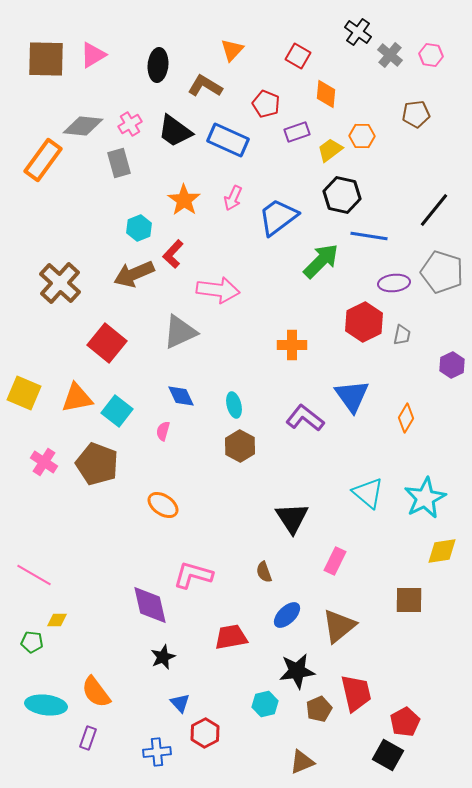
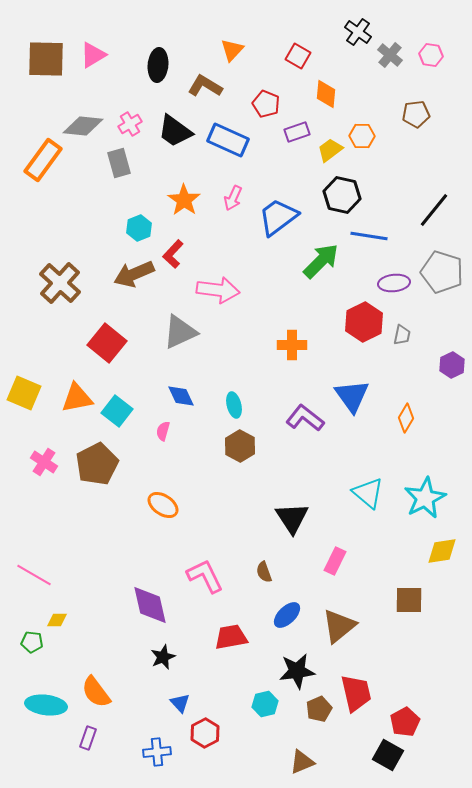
brown pentagon at (97, 464): rotated 24 degrees clockwise
pink L-shape at (193, 575): moved 12 px right, 1 px down; rotated 48 degrees clockwise
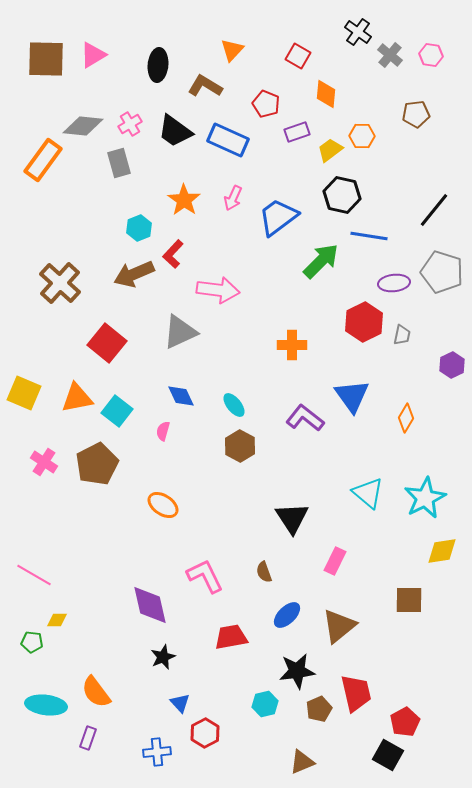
cyan ellipse at (234, 405): rotated 25 degrees counterclockwise
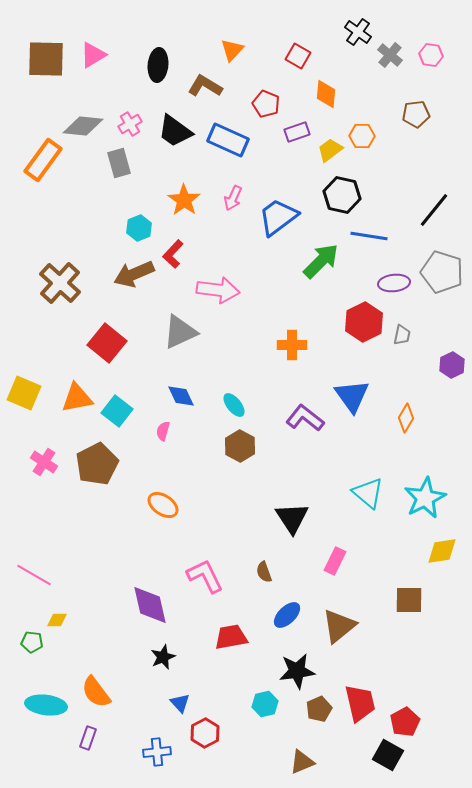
red trapezoid at (356, 693): moved 4 px right, 10 px down
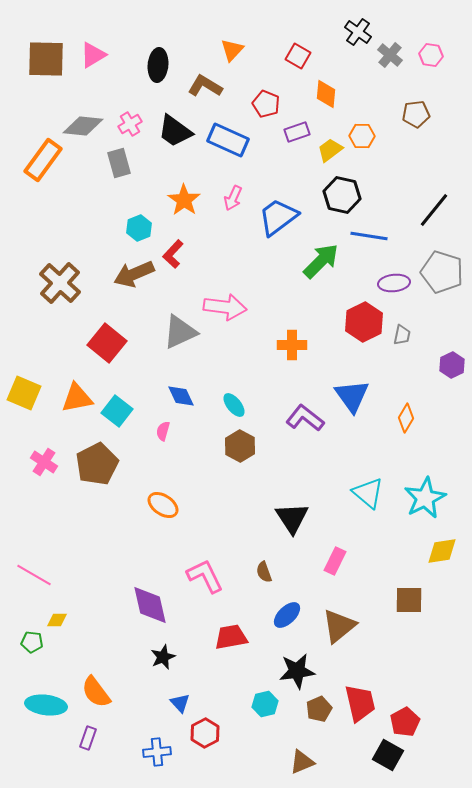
pink arrow at (218, 290): moved 7 px right, 17 px down
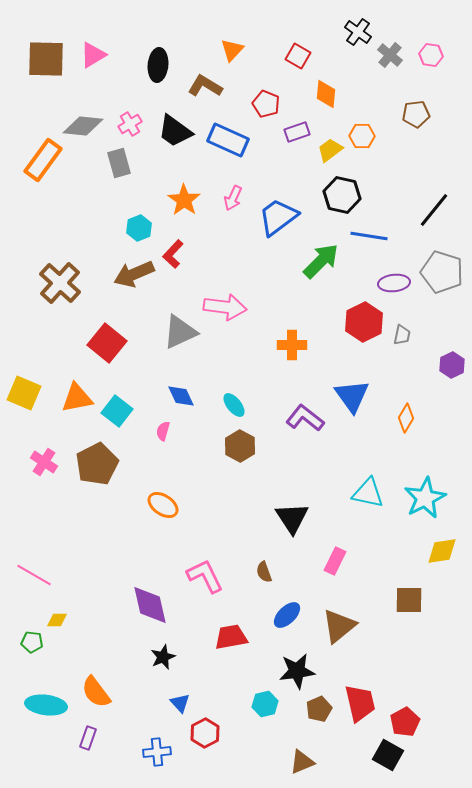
cyan triangle at (368, 493): rotated 28 degrees counterclockwise
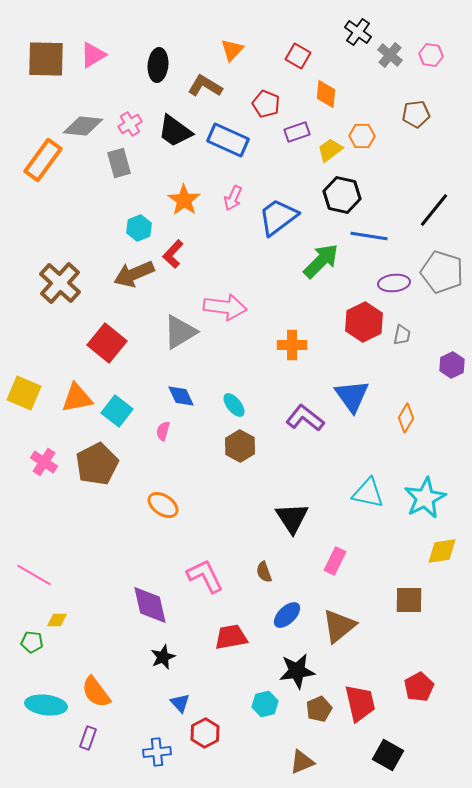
gray triangle at (180, 332): rotated 6 degrees counterclockwise
red pentagon at (405, 722): moved 14 px right, 35 px up
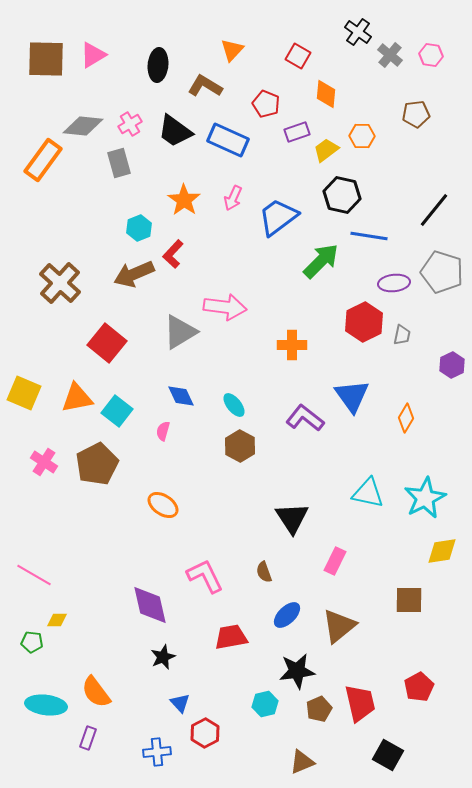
yellow trapezoid at (330, 150): moved 4 px left
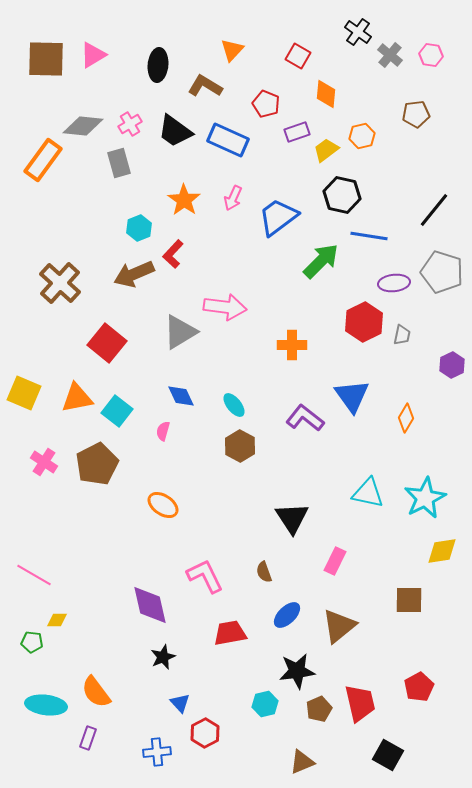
orange hexagon at (362, 136): rotated 15 degrees counterclockwise
red trapezoid at (231, 637): moved 1 px left, 4 px up
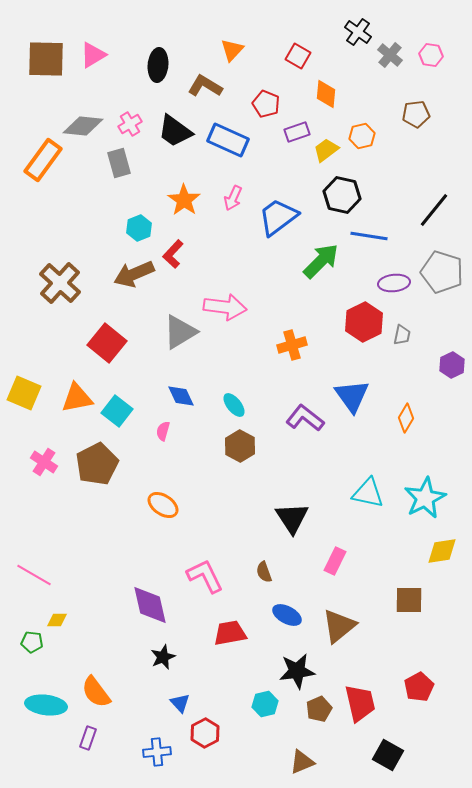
orange cross at (292, 345): rotated 16 degrees counterclockwise
blue ellipse at (287, 615): rotated 72 degrees clockwise
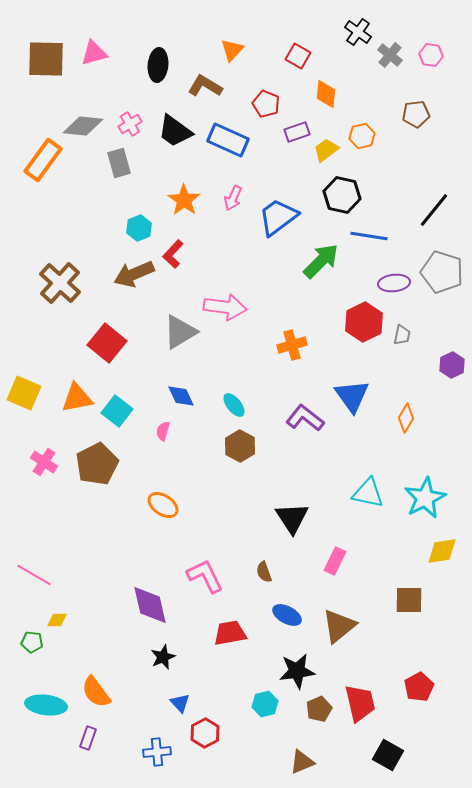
pink triangle at (93, 55): moved 1 px right, 2 px up; rotated 16 degrees clockwise
